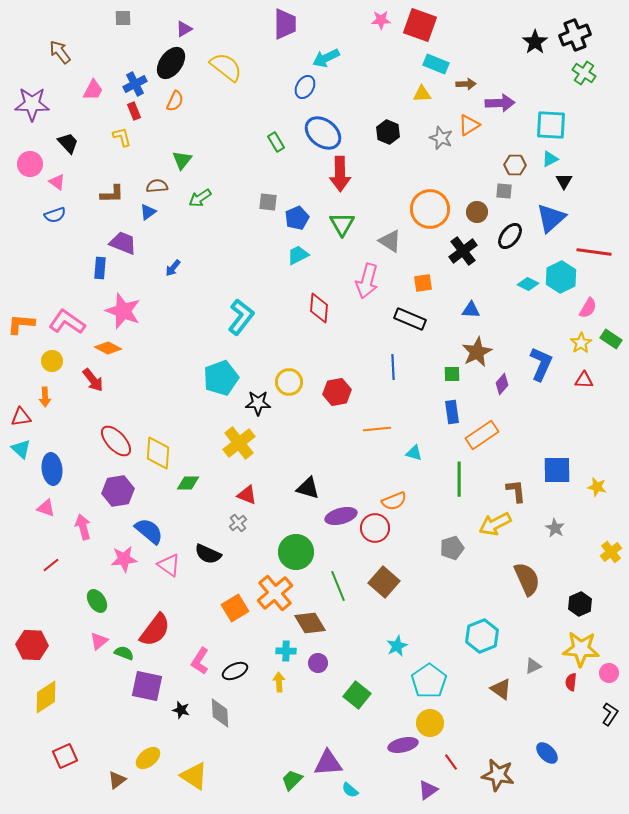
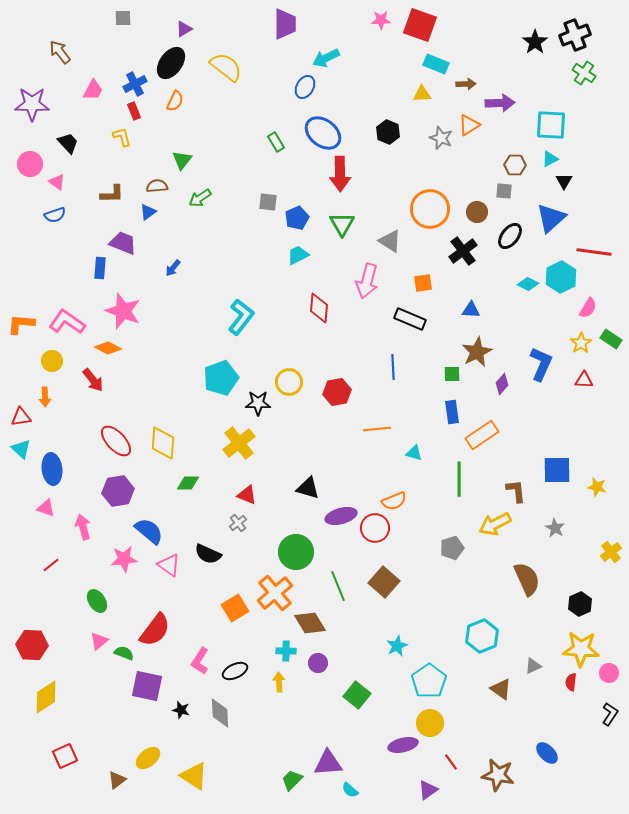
yellow diamond at (158, 453): moved 5 px right, 10 px up
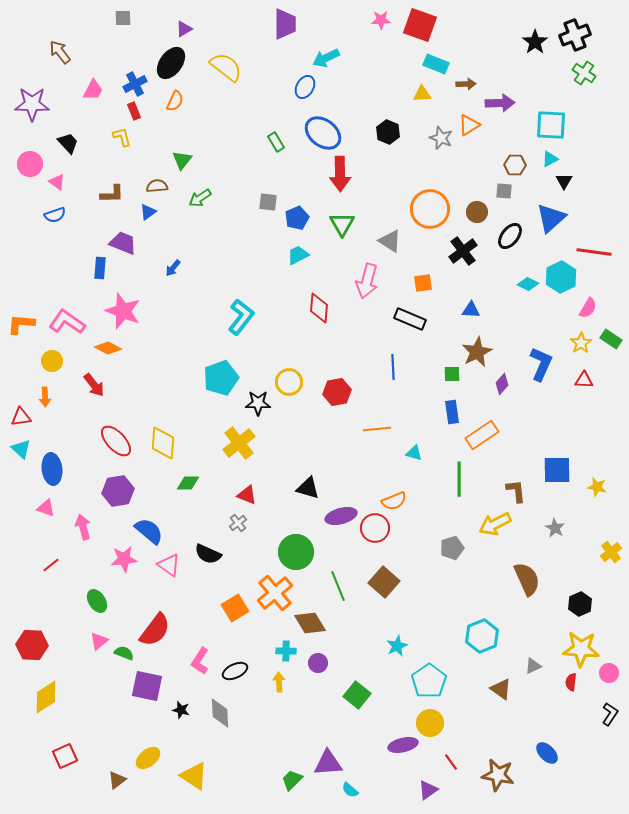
red arrow at (93, 380): moved 1 px right, 5 px down
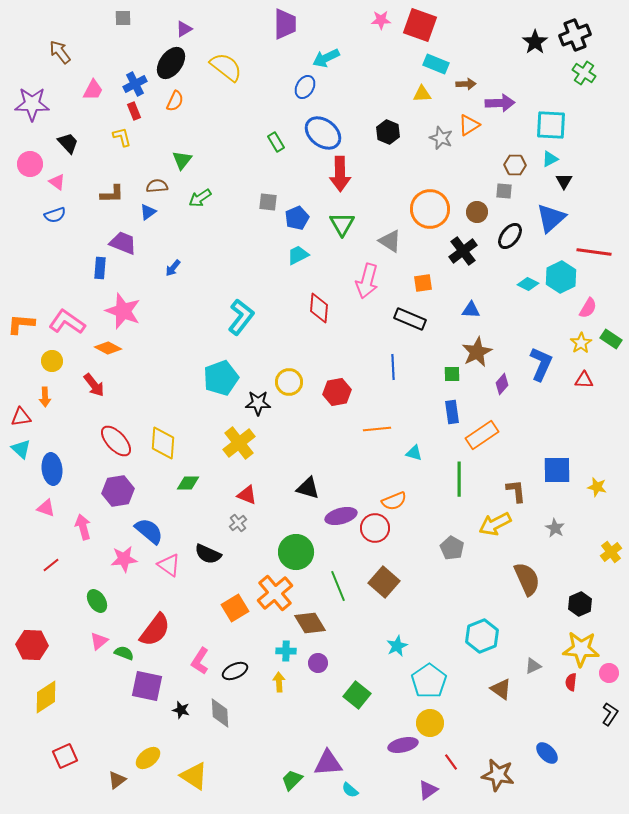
gray pentagon at (452, 548): rotated 25 degrees counterclockwise
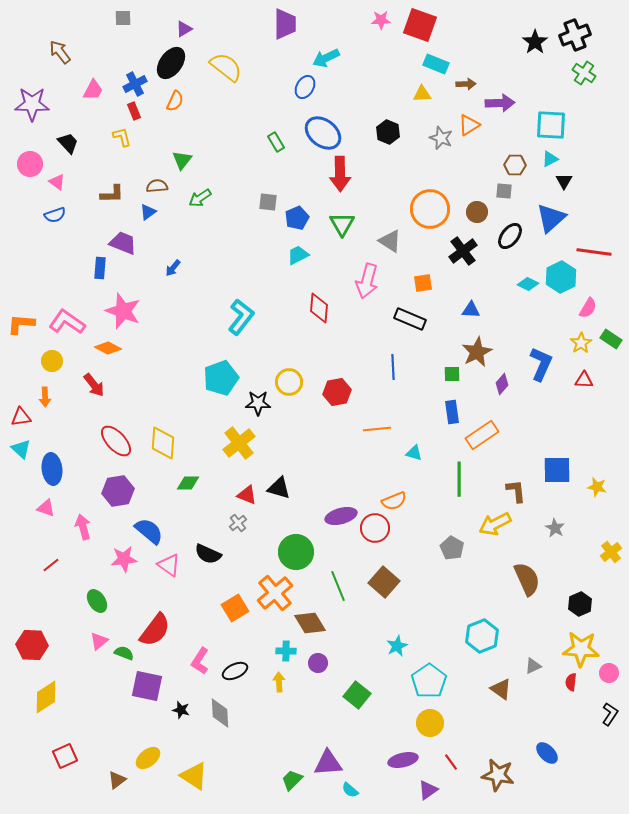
black triangle at (308, 488): moved 29 px left
purple ellipse at (403, 745): moved 15 px down
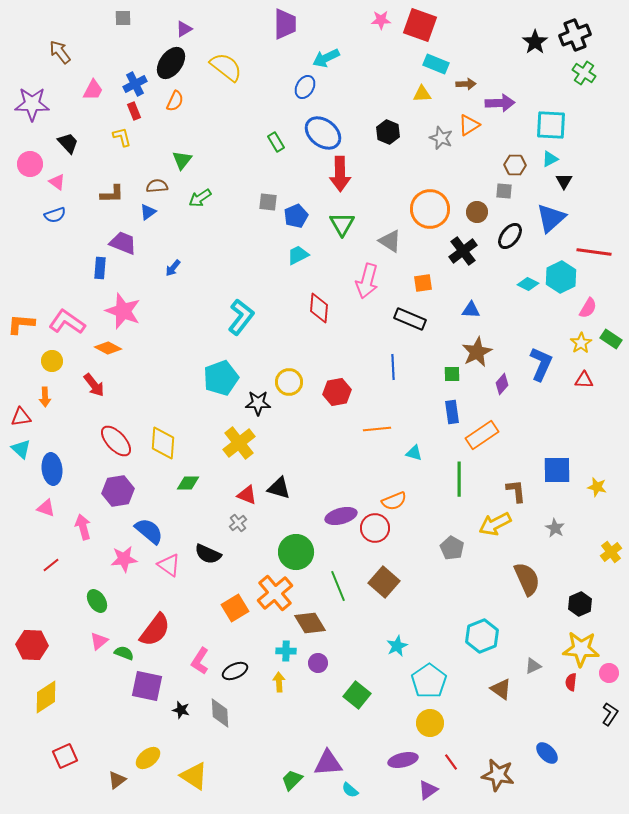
blue pentagon at (297, 218): moved 1 px left, 2 px up
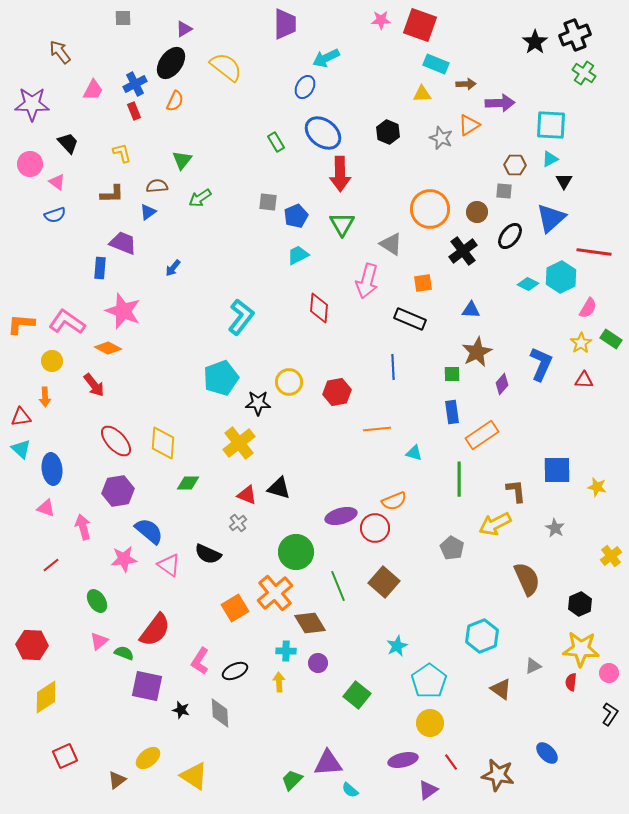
yellow L-shape at (122, 137): moved 16 px down
gray triangle at (390, 241): moved 1 px right, 3 px down
yellow cross at (611, 552): moved 4 px down
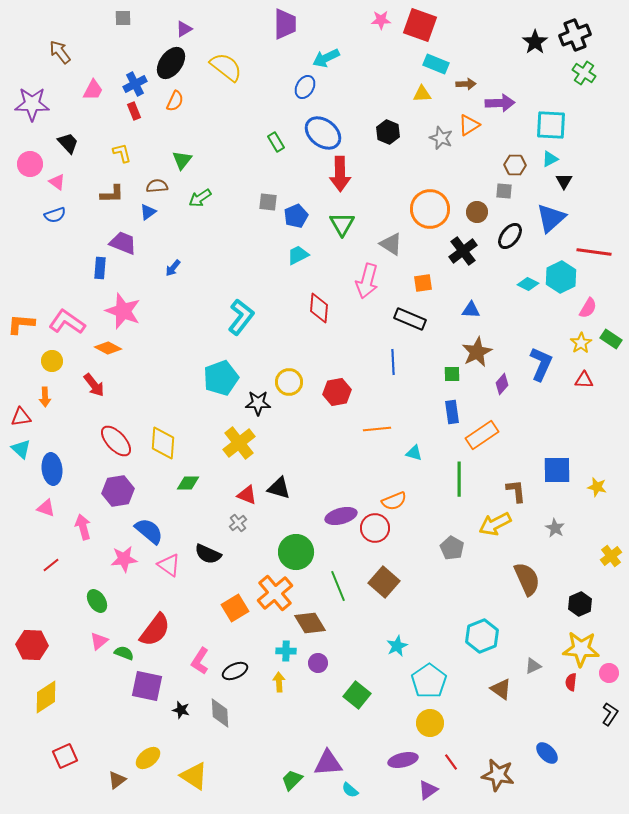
blue line at (393, 367): moved 5 px up
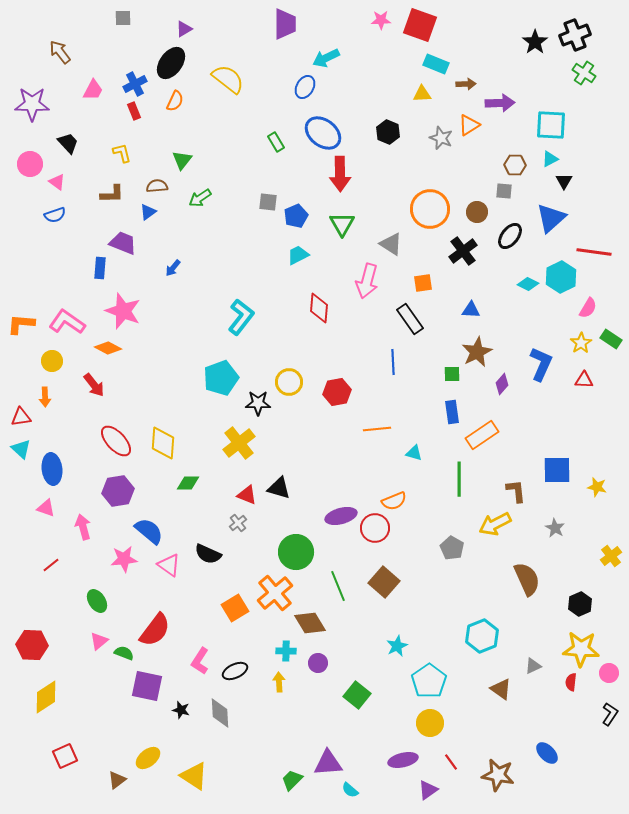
yellow semicircle at (226, 67): moved 2 px right, 12 px down
black rectangle at (410, 319): rotated 32 degrees clockwise
